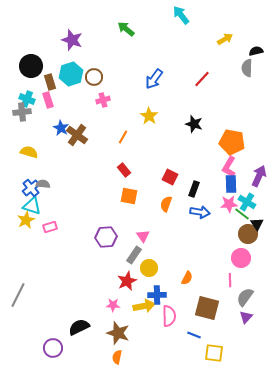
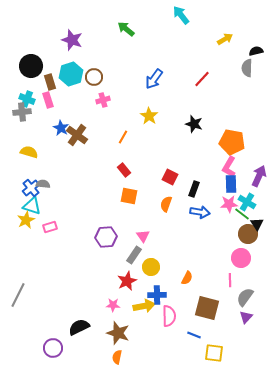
yellow circle at (149, 268): moved 2 px right, 1 px up
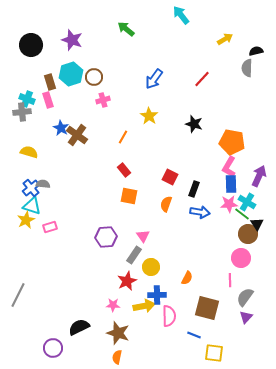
black circle at (31, 66): moved 21 px up
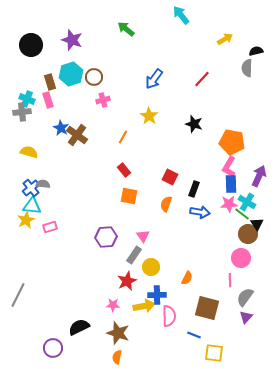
cyan triangle at (32, 206): rotated 12 degrees counterclockwise
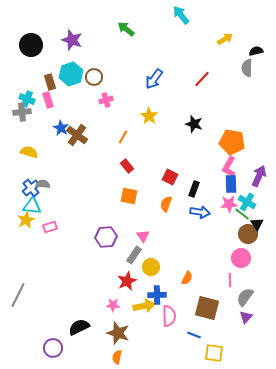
pink cross at (103, 100): moved 3 px right
red rectangle at (124, 170): moved 3 px right, 4 px up
